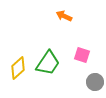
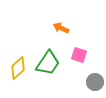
orange arrow: moved 3 px left, 12 px down
pink square: moved 3 px left
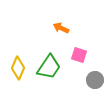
green trapezoid: moved 1 px right, 4 px down
yellow diamond: rotated 25 degrees counterclockwise
gray circle: moved 2 px up
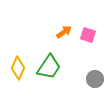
orange arrow: moved 3 px right, 4 px down; rotated 119 degrees clockwise
pink square: moved 9 px right, 20 px up
gray circle: moved 1 px up
